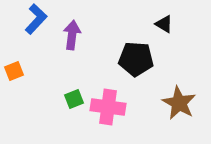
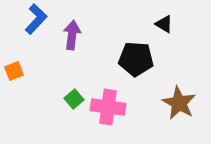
green square: rotated 18 degrees counterclockwise
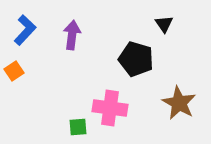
blue L-shape: moved 11 px left, 11 px down
black triangle: rotated 24 degrees clockwise
black pentagon: rotated 12 degrees clockwise
orange square: rotated 12 degrees counterclockwise
green square: moved 4 px right, 28 px down; rotated 36 degrees clockwise
pink cross: moved 2 px right, 1 px down
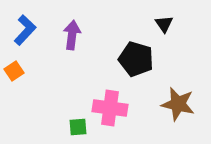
brown star: moved 1 px left, 1 px down; rotated 16 degrees counterclockwise
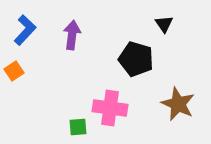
brown star: rotated 12 degrees clockwise
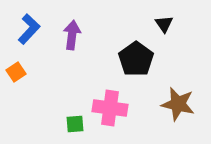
blue L-shape: moved 4 px right, 1 px up
black pentagon: rotated 20 degrees clockwise
orange square: moved 2 px right, 1 px down
brown star: rotated 12 degrees counterclockwise
green square: moved 3 px left, 3 px up
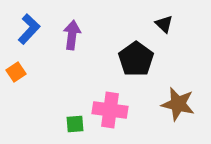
black triangle: rotated 12 degrees counterclockwise
pink cross: moved 2 px down
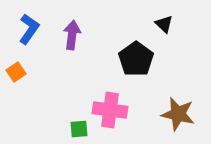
blue L-shape: rotated 8 degrees counterclockwise
brown star: moved 10 px down
green square: moved 4 px right, 5 px down
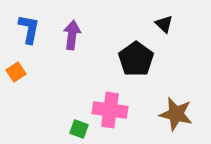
blue L-shape: rotated 24 degrees counterclockwise
brown star: moved 2 px left
green square: rotated 24 degrees clockwise
